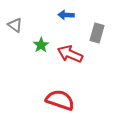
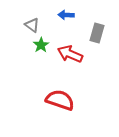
gray triangle: moved 17 px right
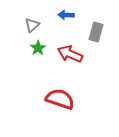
gray triangle: rotated 42 degrees clockwise
gray rectangle: moved 1 px left, 1 px up
green star: moved 3 px left, 3 px down
red semicircle: moved 1 px up
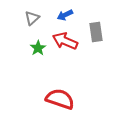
blue arrow: moved 1 px left; rotated 28 degrees counterclockwise
gray triangle: moved 7 px up
gray rectangle: rotated 24 degrees counterclockwise
red arrow: moved 5 px left, 13 px up
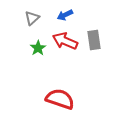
gray rectangle: moved 2 px left, 8 px down
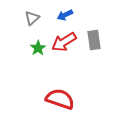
red arrow: moved 1 px left, 1 px down; rotated 55 degrees counterclockwise
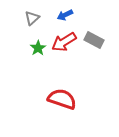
gray rectangle: rotated 54 degrees counterclockwise
red semicircle: moved 2 px right
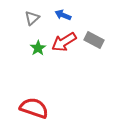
blue arrow: moved 2 px left; rotated 49 degrees clockwise
red semicircle: moved 28 px left, 9 px down
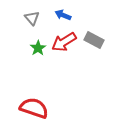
gray triangle: rotated 28 degrees counterclockwise
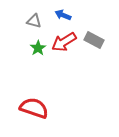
gray triangle: moved 2 px right, 3 px down; rotated 35 degrees counterclockwise
